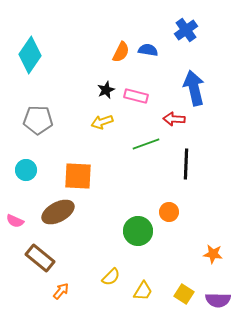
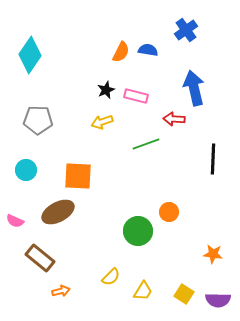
black line: moved 27 px right, 5 px up
orange arrow: rotated 36 degrees clockwise
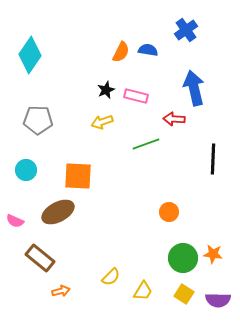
green circle: moved 45 px right, 27 px down
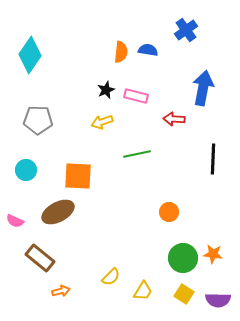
orange semicircle: rotated 20 degrees counterclockwise
blue arrow: moved 9 px right; rotated 24 degrees clockwise
green line: moved 9 px left, 10 px down; rotated 8 degrees clockwise
